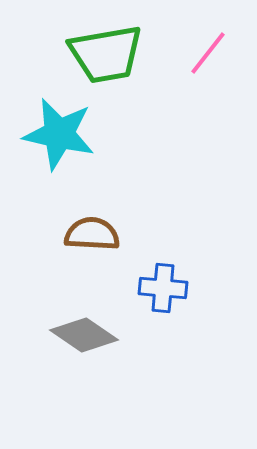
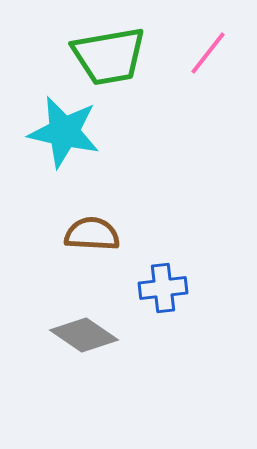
green trapezoid: moved 3 px right, 2 px down
cyan star: moved 5 px right, 2 px up
blue cross: rotated 12 degrees counterclockwise
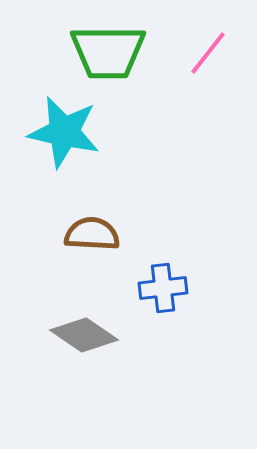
green trapezoid: moved 1 px left, 4 px up; rotated 10 degrees clockwise
